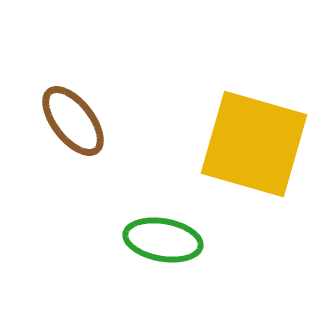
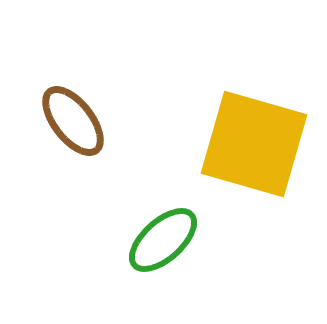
green ellipse: rotated 52 degrees counterclockwise
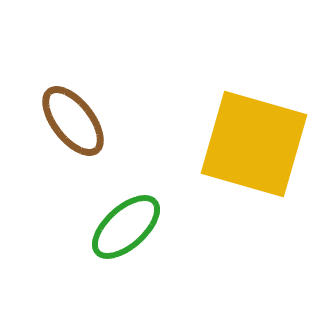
green ellipse: moved 37 px left, 13 px up
